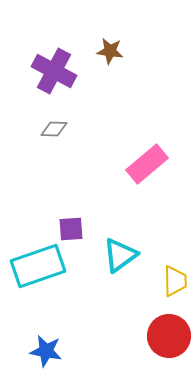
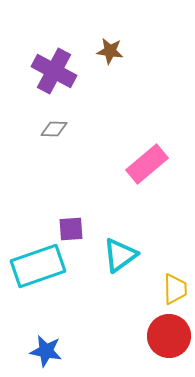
yellow trapezoid: moved 8 px down
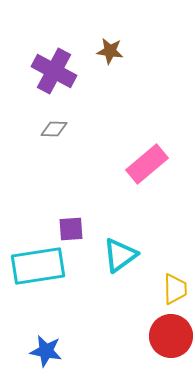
cyan rectangle: rotated 10 degrees clockwise
red circle: moved 2 px right
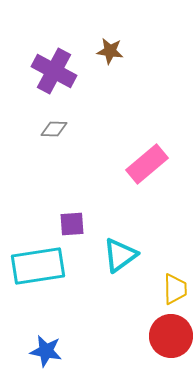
purple square: moved 1 px right, 5 px up
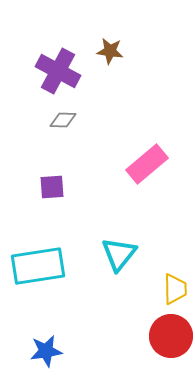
purple cross: moved 4 px right
gray diamond: moved 9 px right, 9 px up
purple square: moved 20 px left, 37 px up
cyan triangle: moved 1 px left, 1 px up; rotated 15 degrees counterclockwise
blue star: rotated 20 degrees counterclockwise
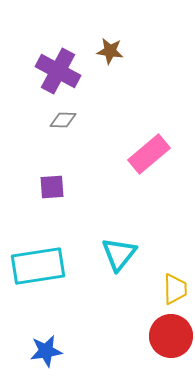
pink rectangle: moved 2 px right, 10 px up
